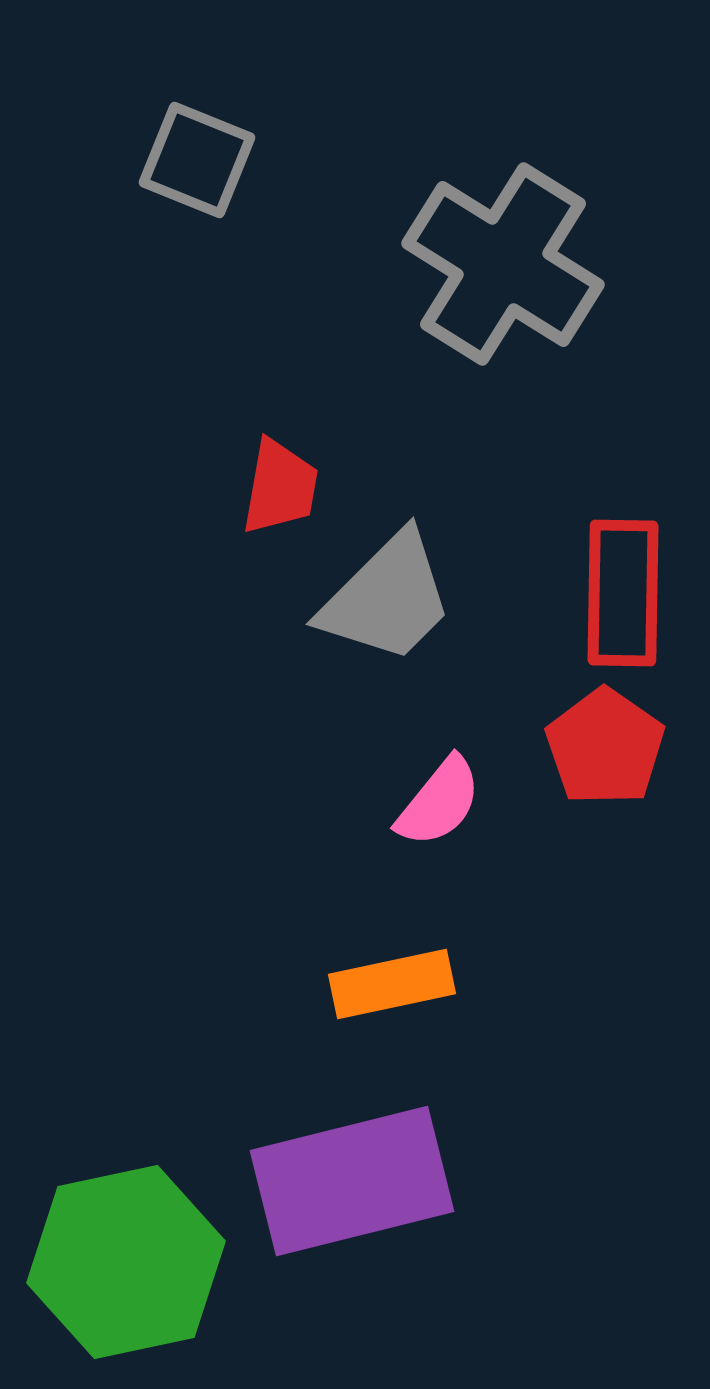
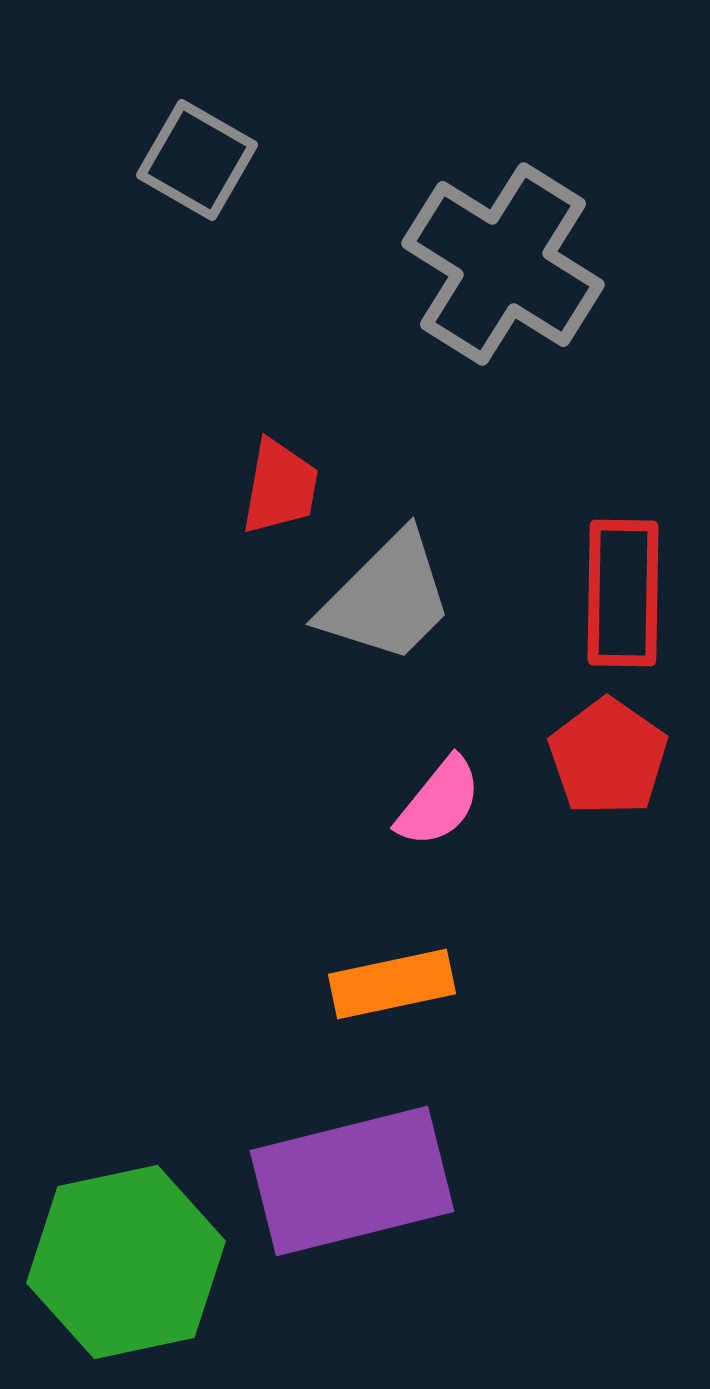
gray square: rotated 8 degrees clockwise
red pentagon: moved 3 px right, 10 px down
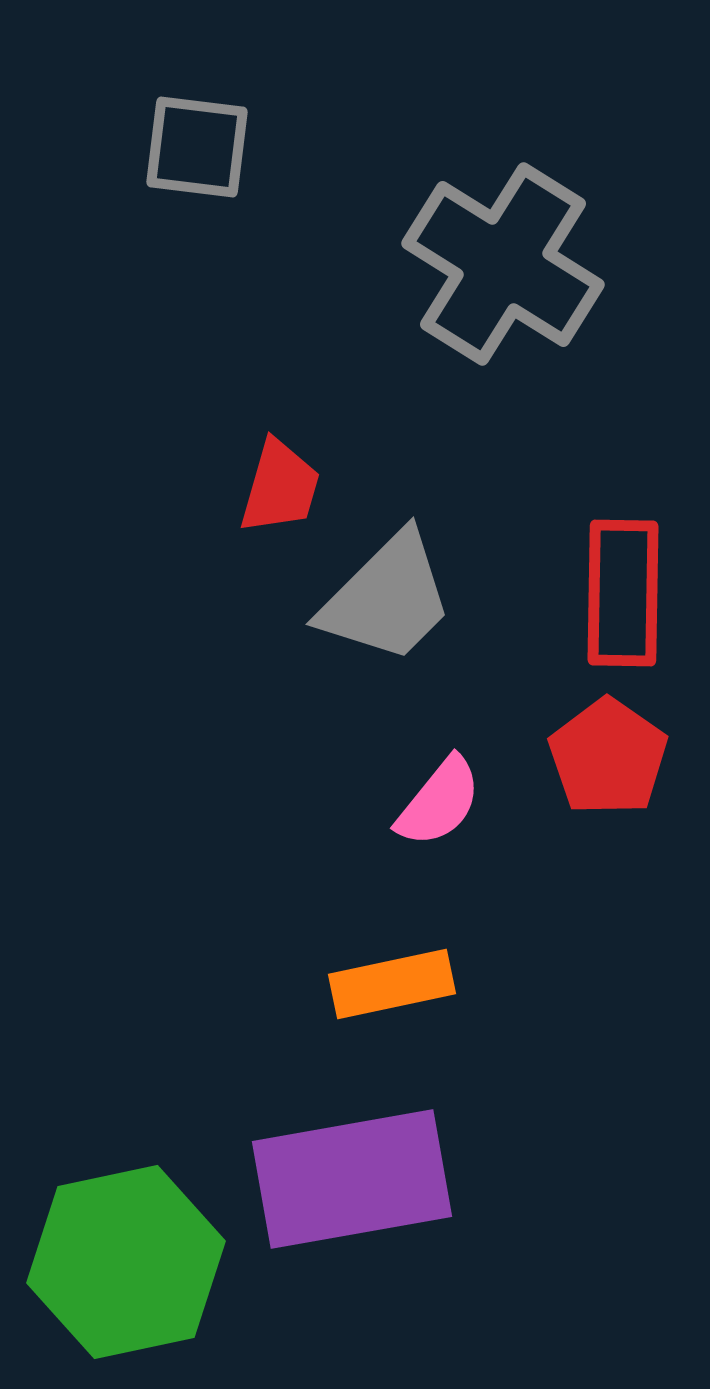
gray square: moved 13 px up; rotated 23 degrees counterclockwise
red trapezoid: rotated 6 degrees clockwise
purple rectangle: moved 2 px up; rotated 4 degrees clockwise
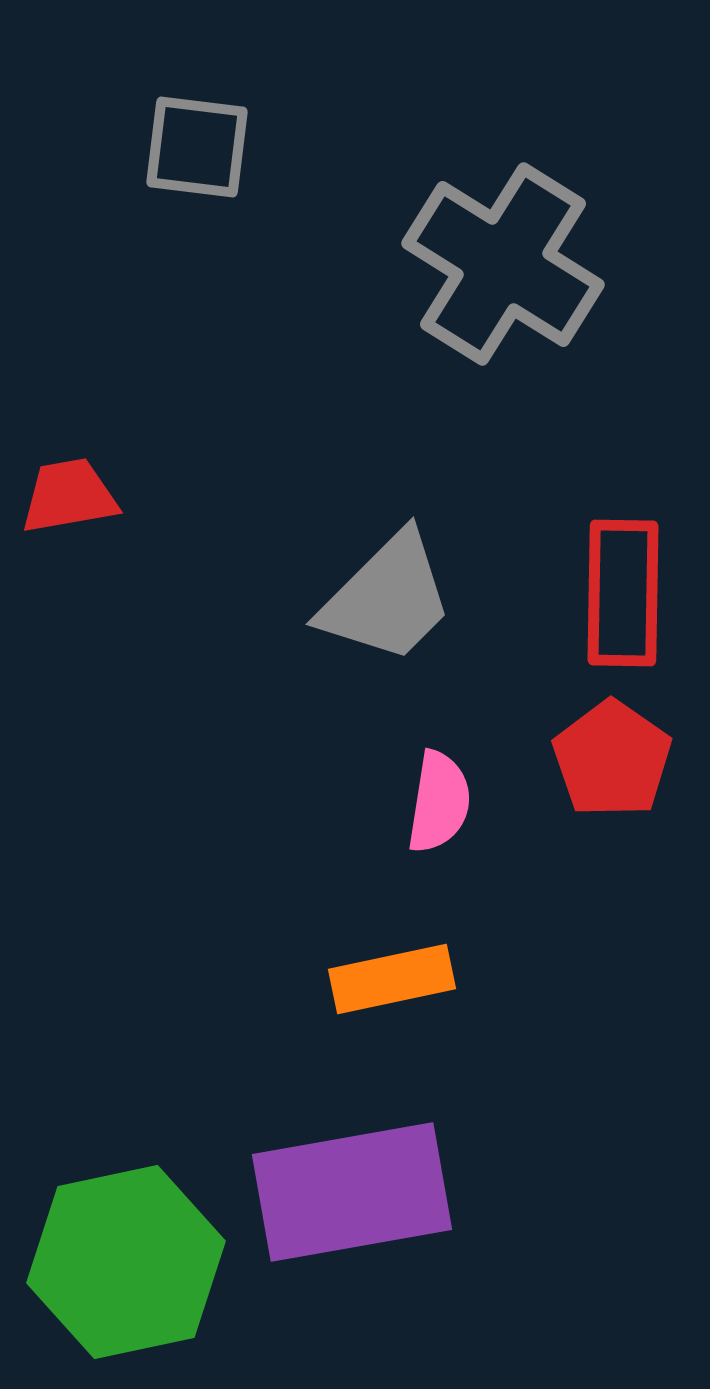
red trapezoid: moved 211 px left, 9 px down; rotated 116 degrees counterclockwise
red pentagon: moved 4 px right, 2 px down
pink semicircle: rotated 30 degrees counterclockwise
orange rectangle: moved 5 px up
purple rectangle: moved 13 px down
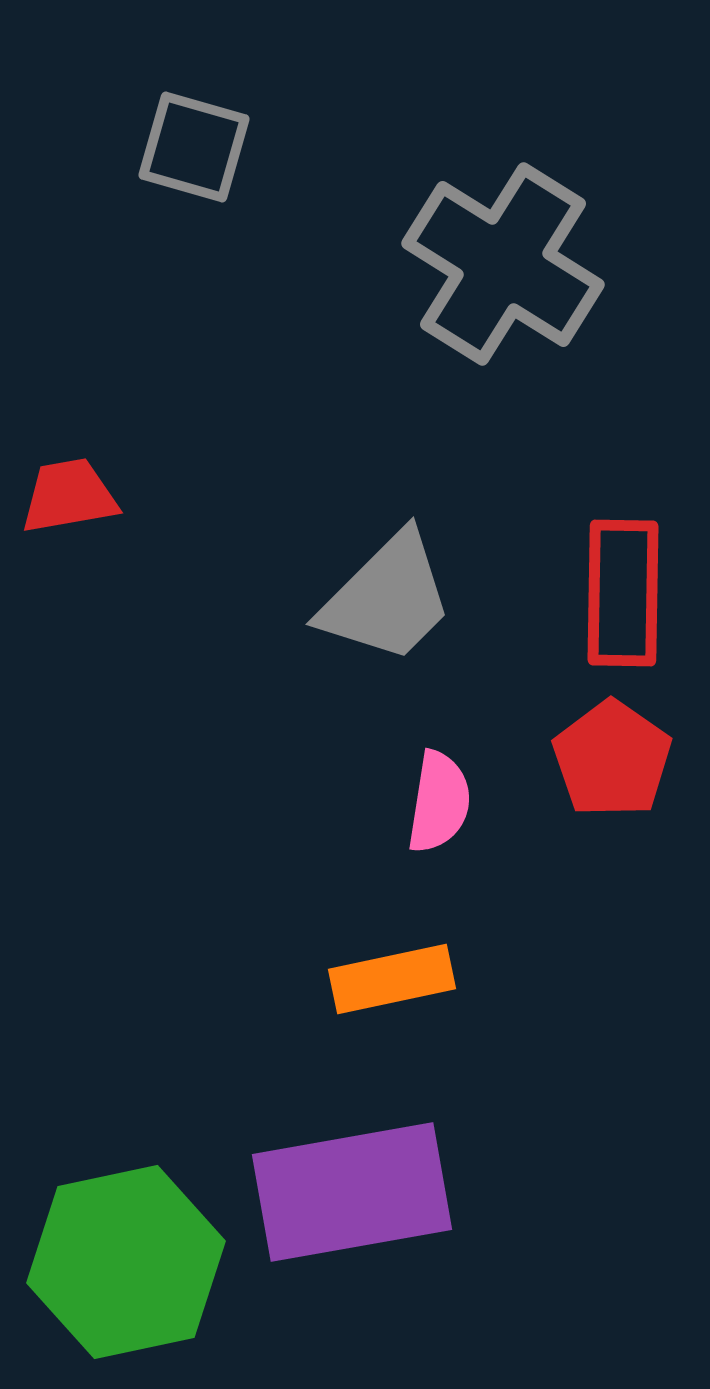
gray square: moved 3 px left; rotated 9 degrees clockwise
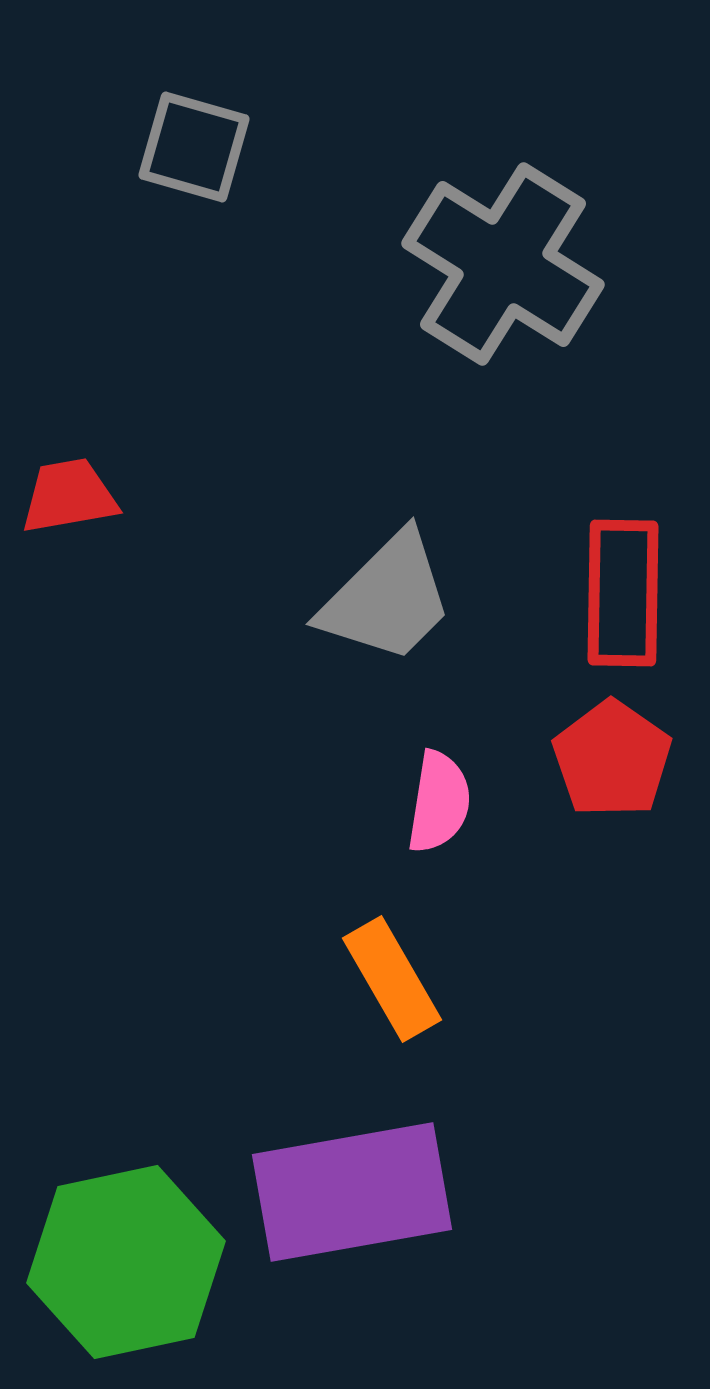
orange rectangle: rotated 72 degrees clockwise
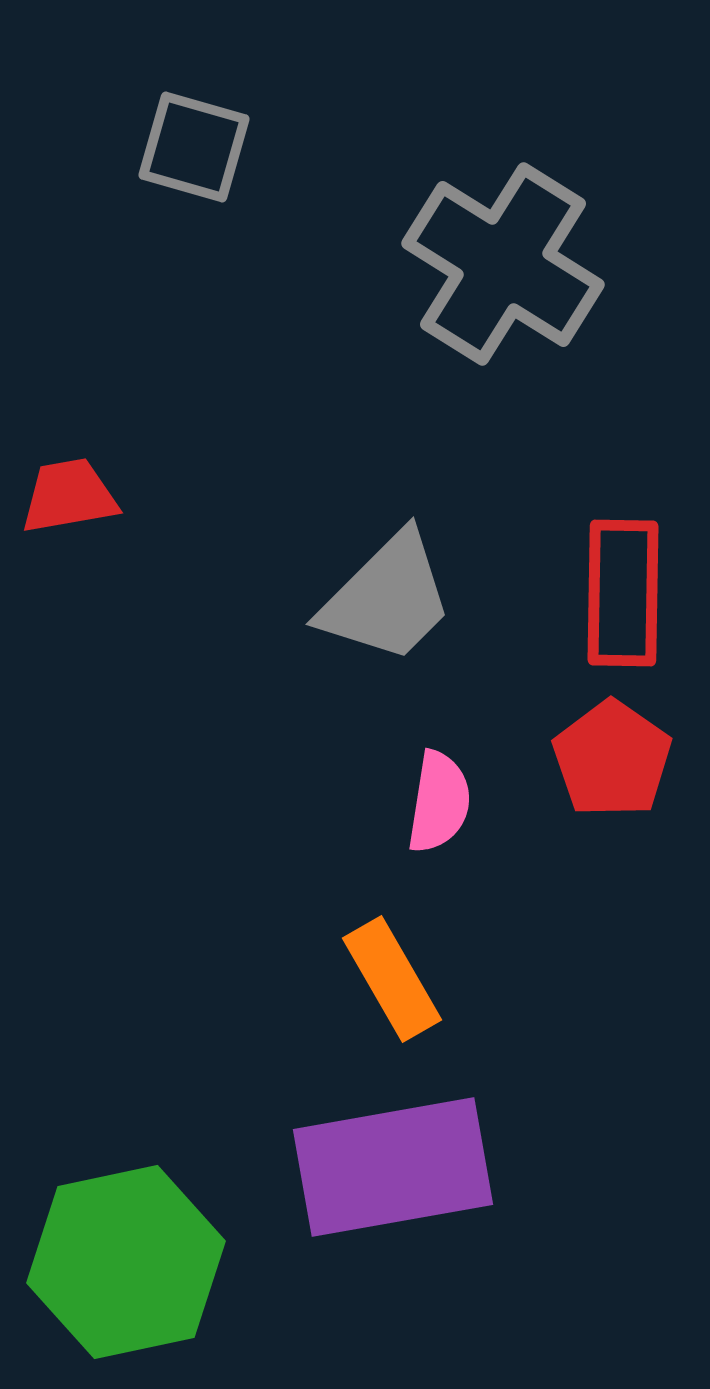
purple rectangle: moved 41 px right, 25 px up
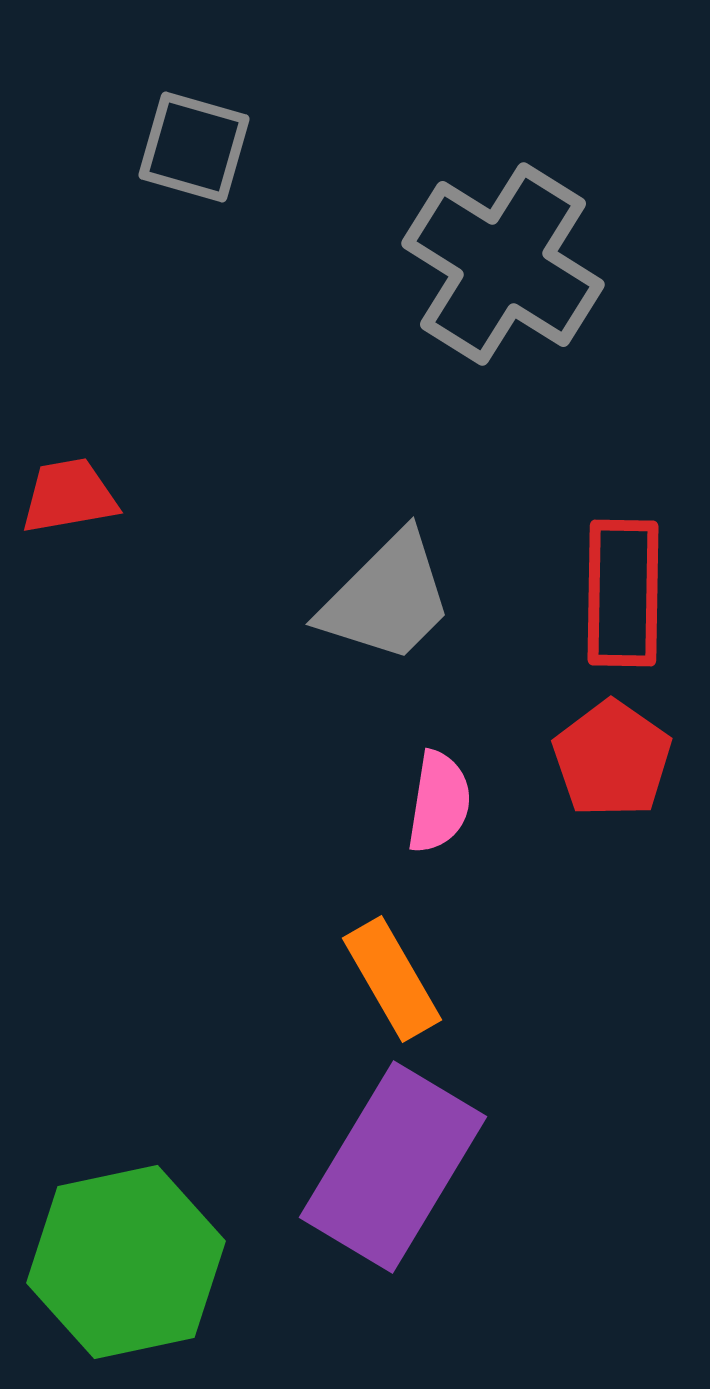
purple rectangle: rotated 49 degrees counterclockwise
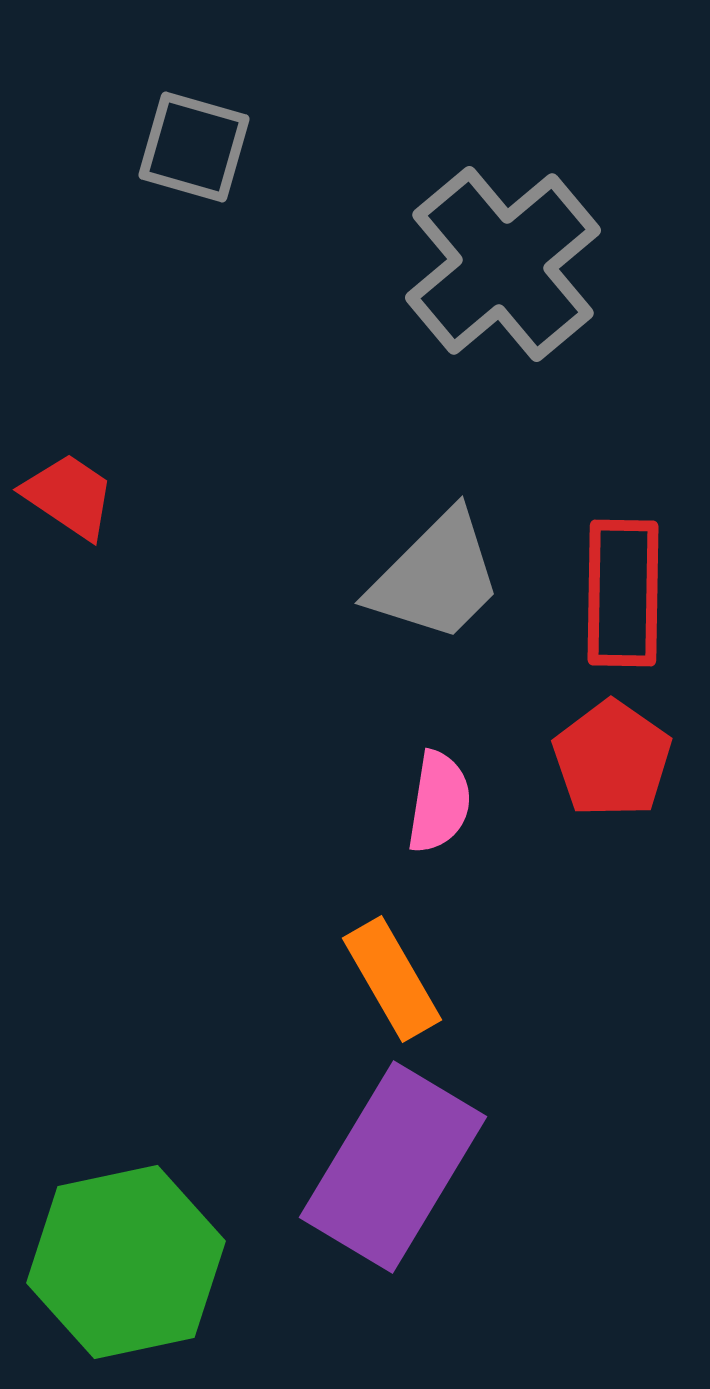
gray cross: rotated 18 degrees clockwise
red trapezoid: rotated 44 degrees clockwise
gray trapezoid: moved 49 px right, 21 px up
